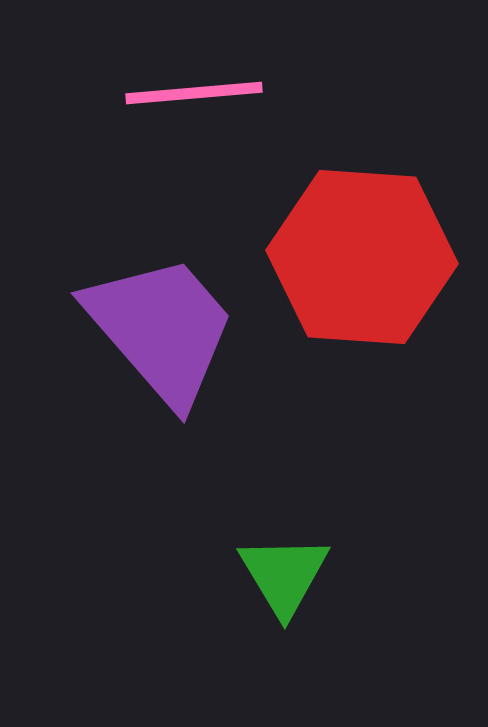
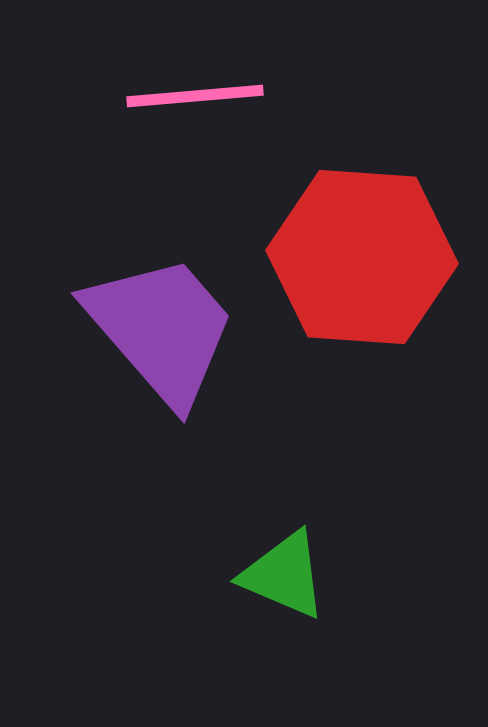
pink line: moved 1 px right, 3 px down
green triangle: rotated 36 degrees counterclockwise
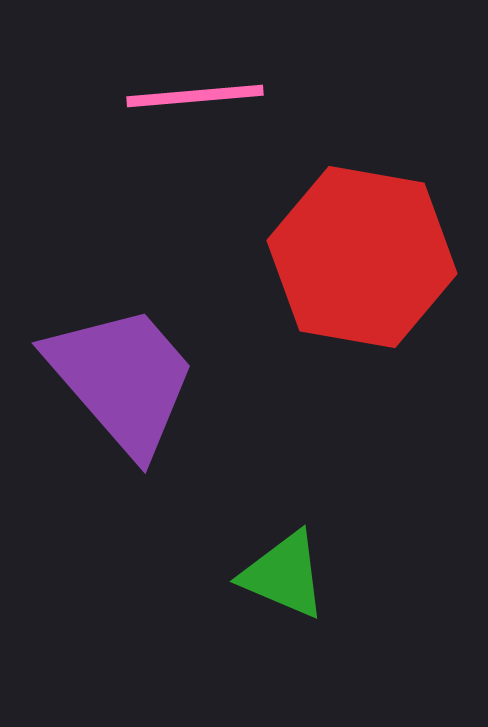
red hexagon: rotated 6 degrees clockwise
purple trapezoid: moved 39 px left, 50 px down
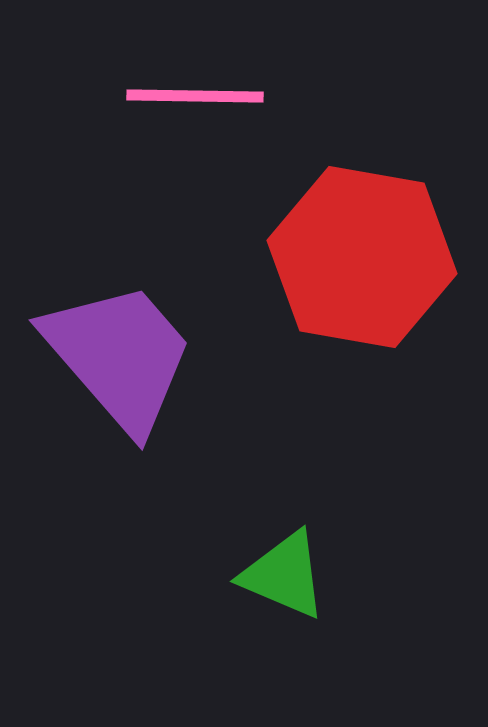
pink line: rotated 6 degrees clockwise
purple trapezoid: moved 3 px left, 23 px up
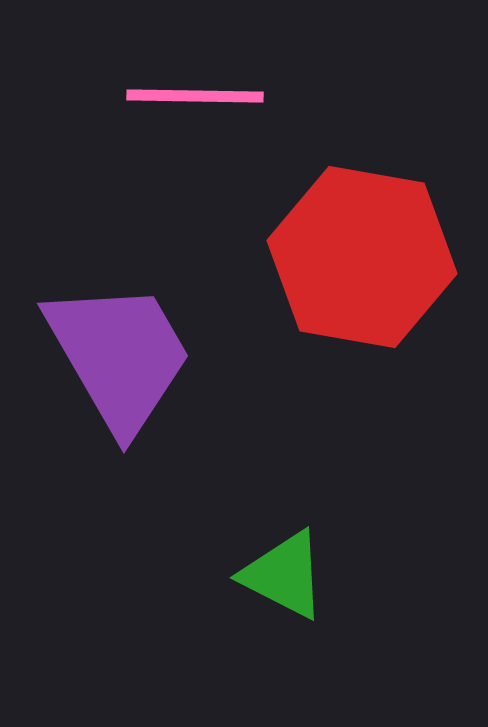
purple trapezoid: rotated 11 degrees clockwise
green triangle: rotated 4 degrees clockwise
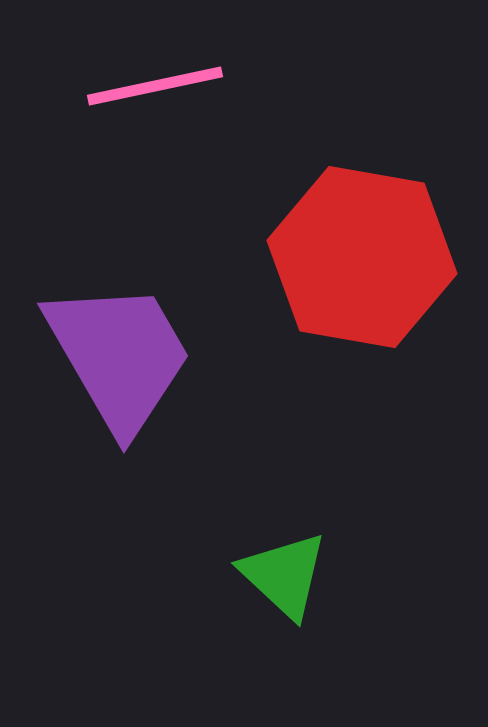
pink line: moved 40 px left, 10 px up; rotated 13 degrees counterclockwise
green triangle: rotated 16 degrees clockwise
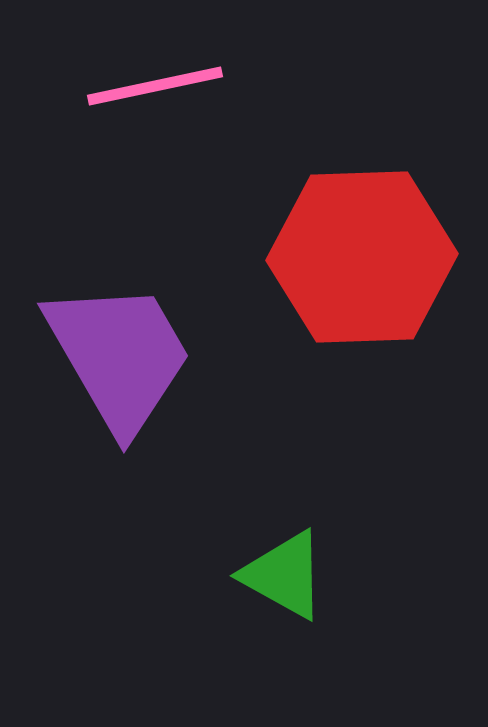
red hexagon: rotated 12 degrees counterclockwise
green triangle: rotated 14 degrees counterclockwise
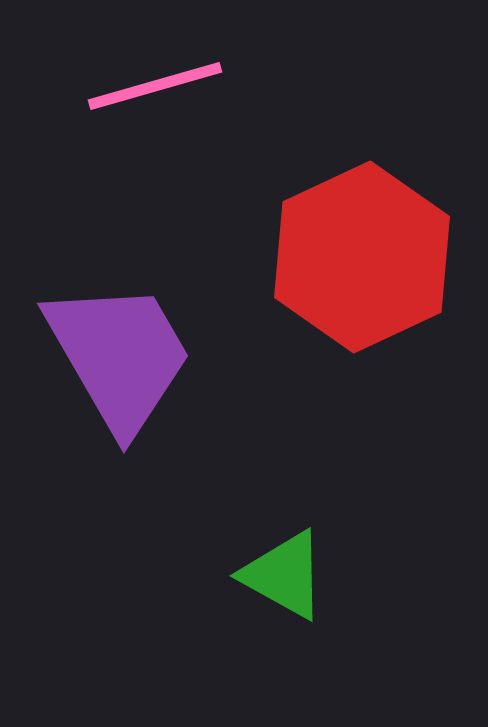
pink line: rotated 4 degrees counterclockwise
red hexagon: rotated 23 degrees counterclockwise
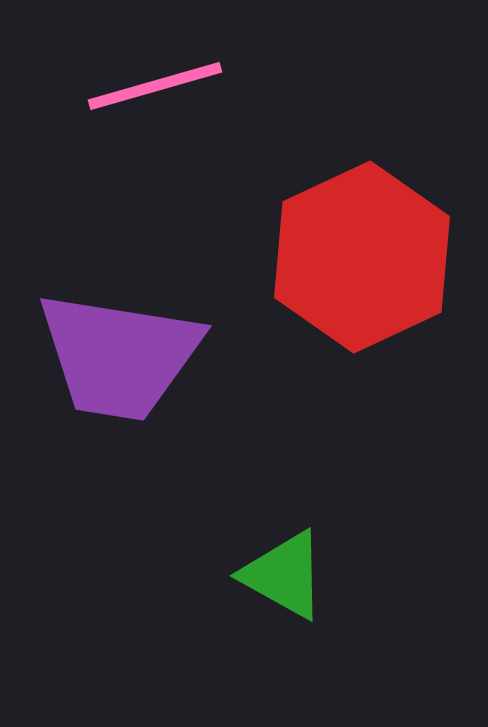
purple trapezoid: rotated 129 degrees clockwise
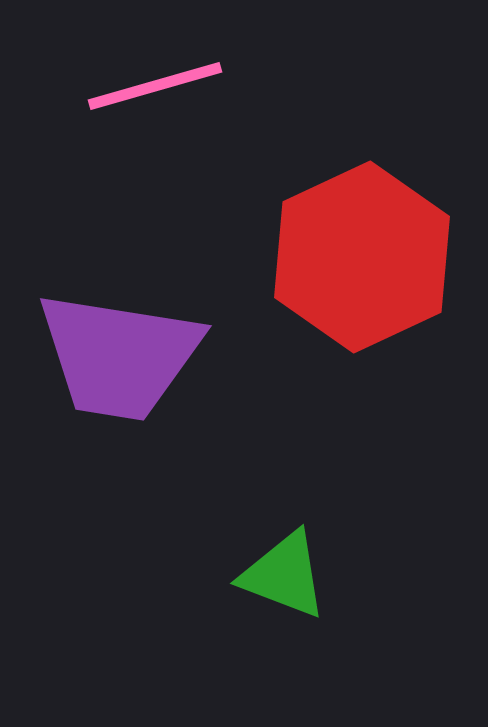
green triangle: rotated 8 degrees counterclockwise
